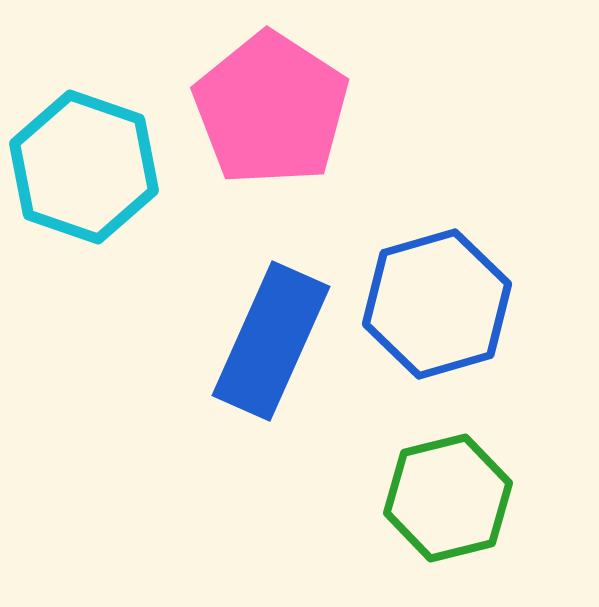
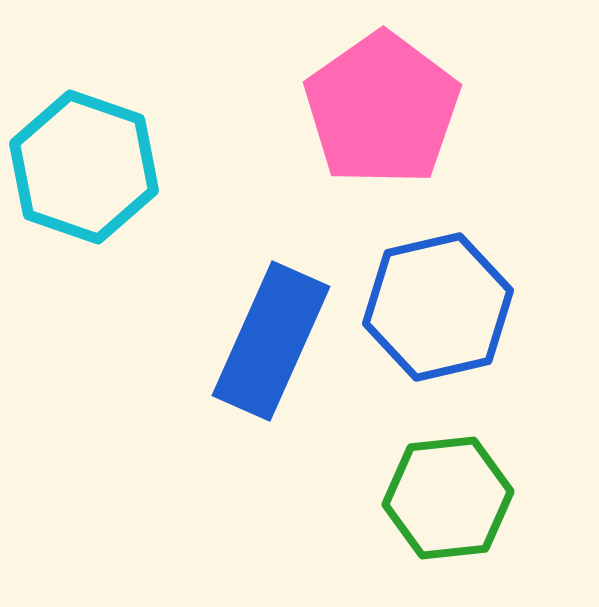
pink pentagon: moved 111 px right; rotated 4 degrees clockwise
blue hexagon: moved 1 px right, 3 px down; rotated 3 degrees clockwise
green hexagon: rotated 8 degrees clockwise
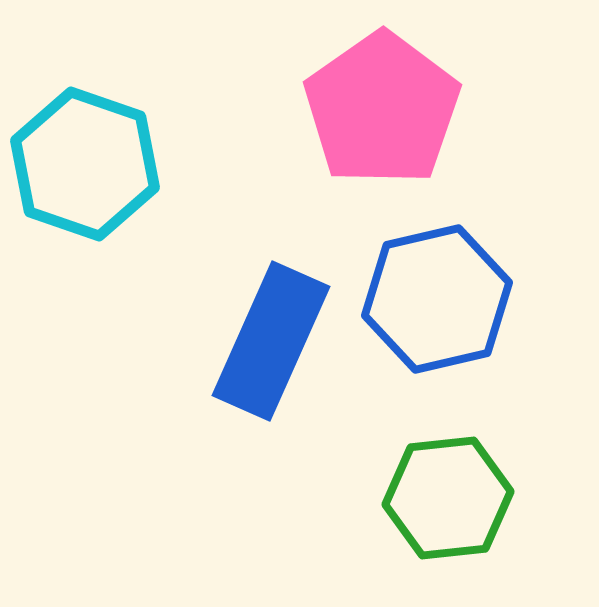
cyan hexagon: moved 1 px right, 3 px up
blue hexagon: moved 1 px left, 8 px up
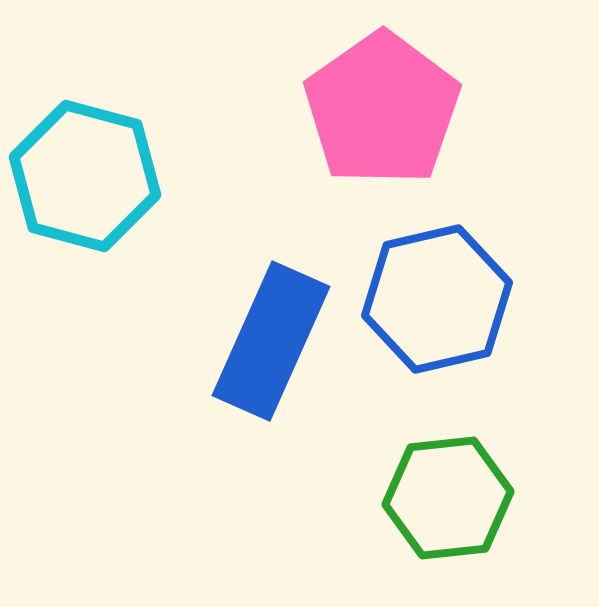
cyan hexagon: moved 12 px down; rotated 4 degrees counterclockwise
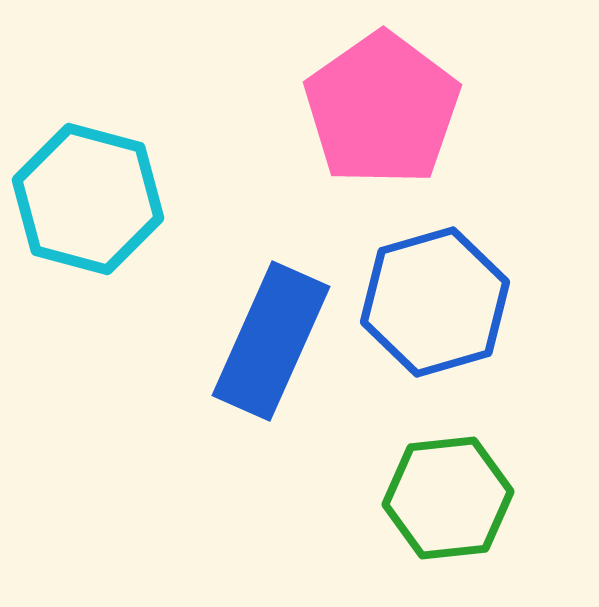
cyan hexagon: moved 3 px right, 23 px down
blue hexagon: moved 2 px left, 3 px down; rotated 3 degrees counterclockwise
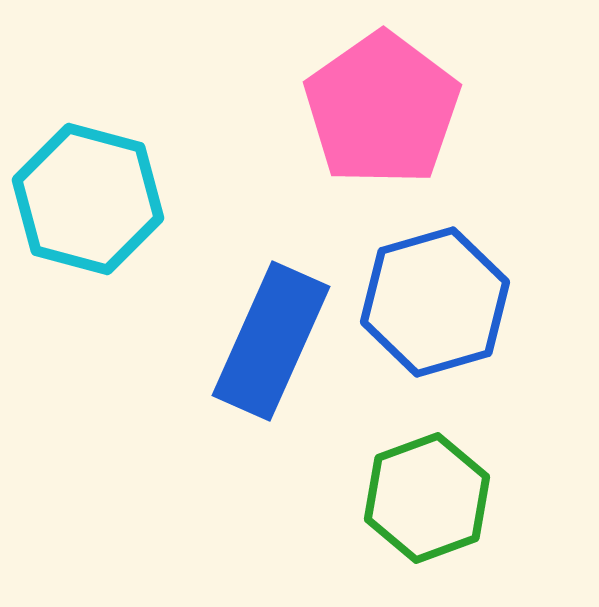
green hexagon: moved 21 px left; rotated 14 degrees counterclockwise
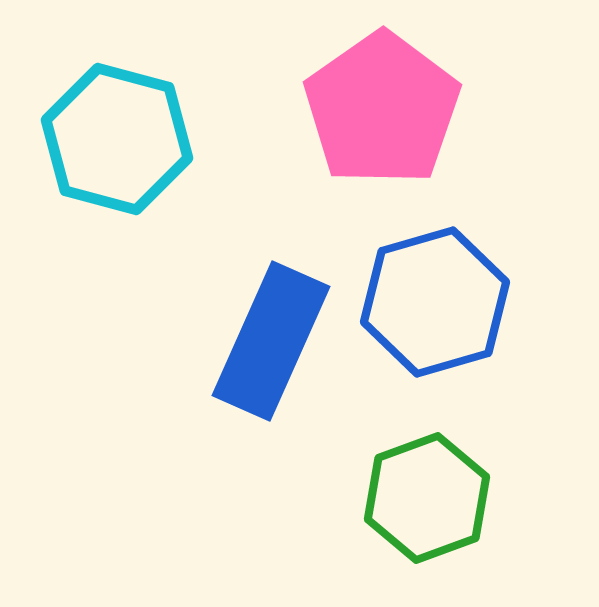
cyan hexagon: moved 29 px right, 60 px up
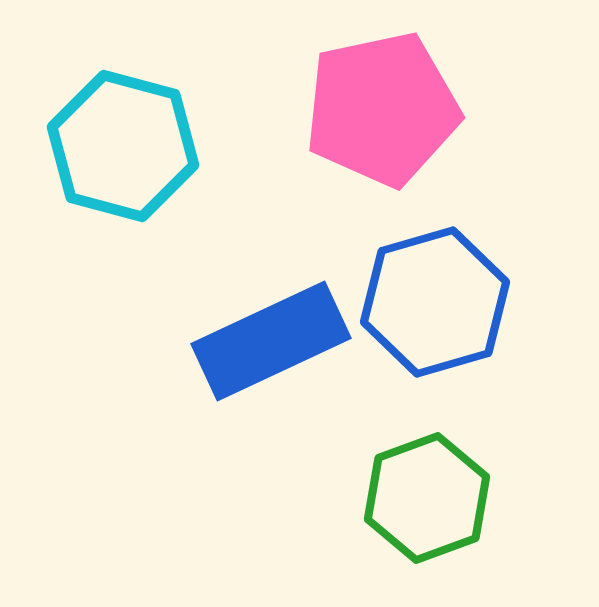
pink pentagon: rotated 23 degrees clockwise
cyan hexagon: moved 6 px right, 7 px down
blue rectangle: rotated 41 degrees clockwise
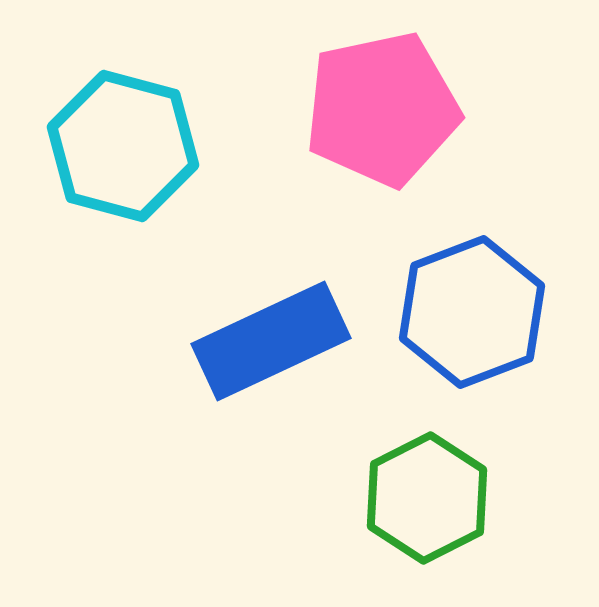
blue hexagon: moved 37 px right, 10 px down; rotated 5 degrees counterclockwise
green hexagon: rotated 7 degrees counterclockwise
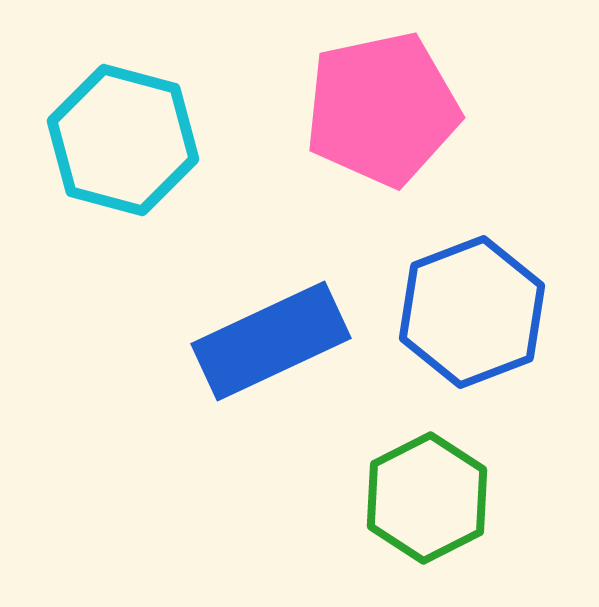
cyan hexagon: moved 6 px up
